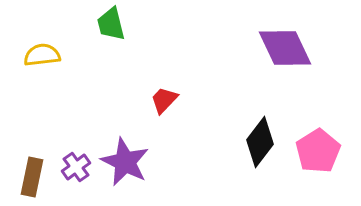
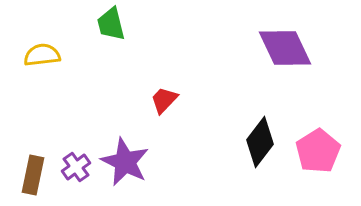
brown rectangle: moved 1 px right, 2 px up
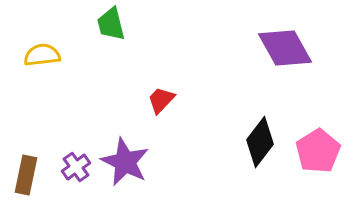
purple diamond: rotated 4 degrees counterclockwise
red trapezoid: moved 3 px left
brown rectangle: moved 7 px left
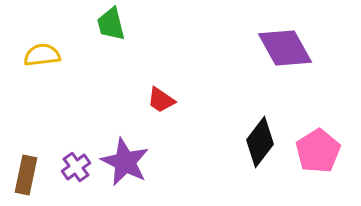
red trapezoid: rotated 100 degrees counterclockwise
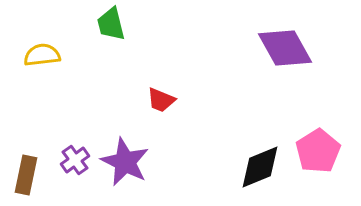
red trapezoid: rotated 12 degrees counterclockwise
black diamond: moved 25 px down; rotated 30 degrees clockwise
purple cross: moved 1 px left, 7 px up
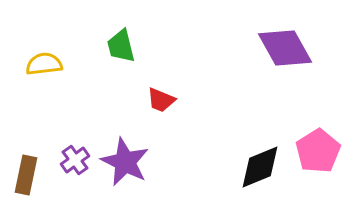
green trapezoid: moved 10 px right, 22 px down
yellow semicircle: moved 2 px right, 9 px down
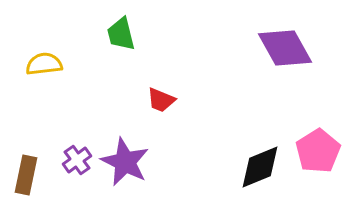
green trapezoid: moved 12 px up
purple cross: moved 2 px right
